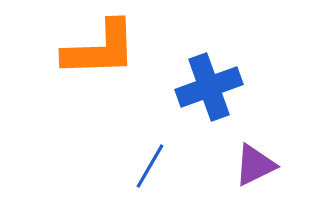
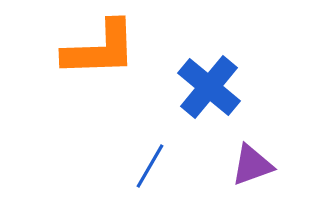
blue cross: rotated 30 degrees counterclockwise
purple triangle: moved 3 px left; rotated 6 degrees clockwise
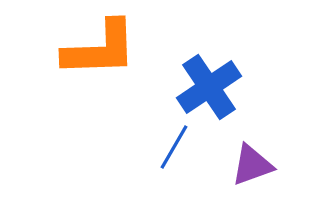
blue cross: rotated 16 degrees clockwise
blue line: moved 24 px right, 19 px up
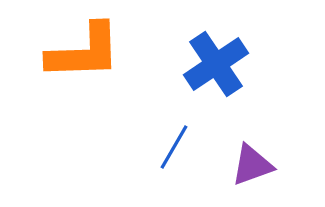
orange L-shape: moved 16 px left, 3 px down
blue cross: moved 7 px right, 23 px up
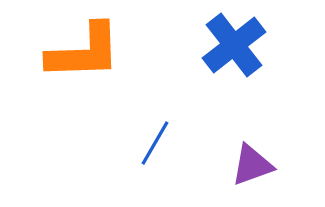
blue cross: moved 18 px right, 19 px up; rotated 4 degrees counterclockwise
blue line: moved 19 px left, 4 px up
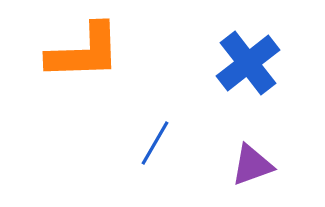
blue cross: moved 14 px right, 18 px down
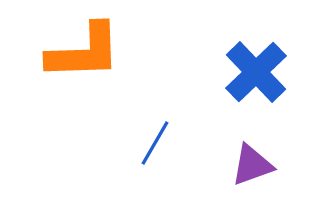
blue cross: moved 8 px right, 9 px down; rotated 6 degrees counterclockwise
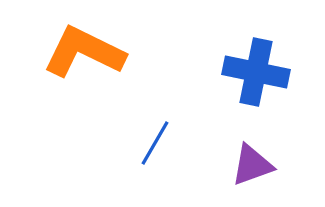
orange L-shape: rotated 152 degrees counterclockwise
blue cross: rotated 34 degrees counterclockwise
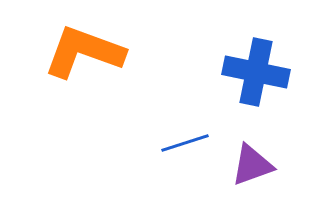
orange L-shape: rotated 6 degrees counterclockwise
blue line: moved 30 px right; rotated 42 degrees clockwise
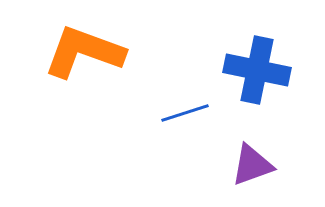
blue cross: moved 1 px right, 2 px up
blue line: moved 30 px up
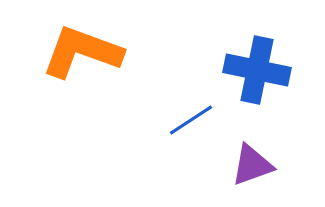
orange L-shape: moved 2 px left
blue line: moved 6 px right, 7 px down; rotated 15 degrees counterclockwise
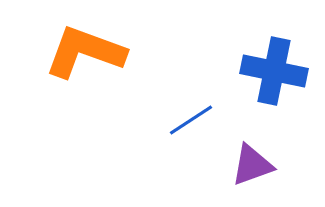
orange L-shape: moved 3 px right
blue cross: moved 17 px right, 1 px down
